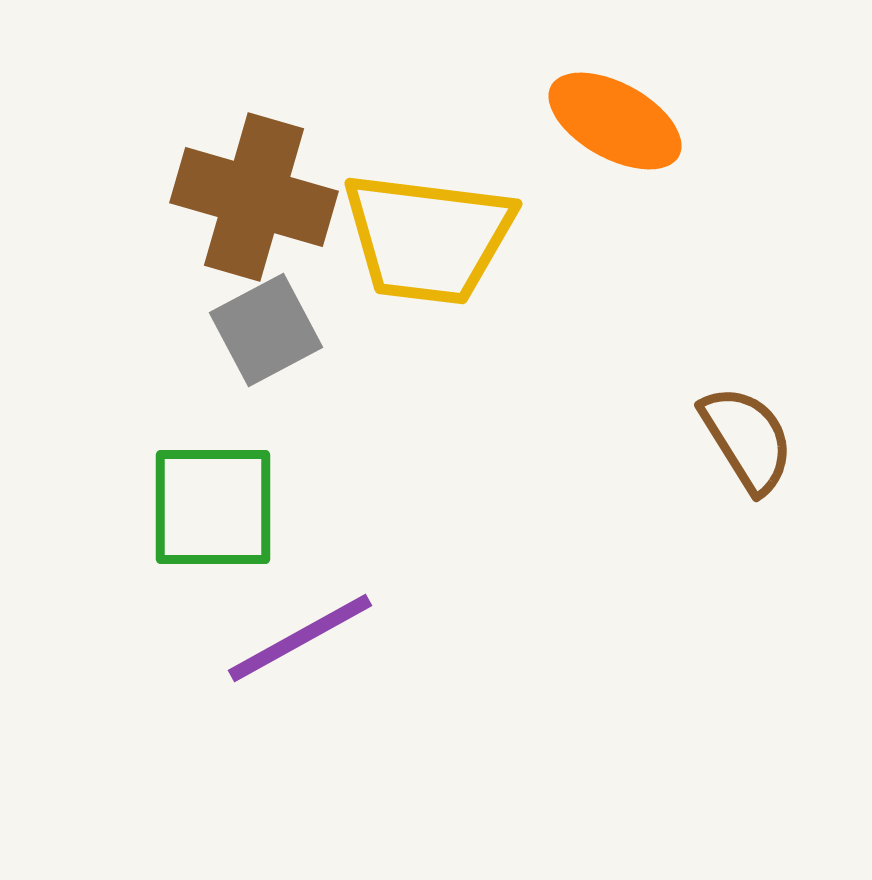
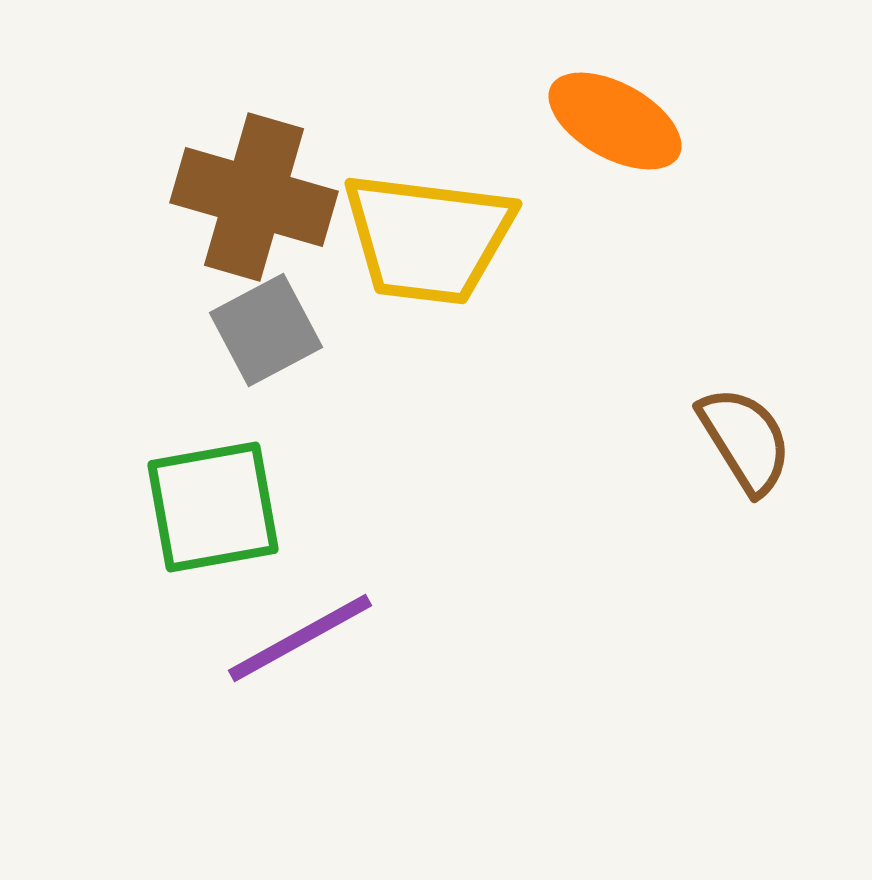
brown semicircle: moved 2 px left, 1 px down
green square: rotated 10 degrees counterclockwise
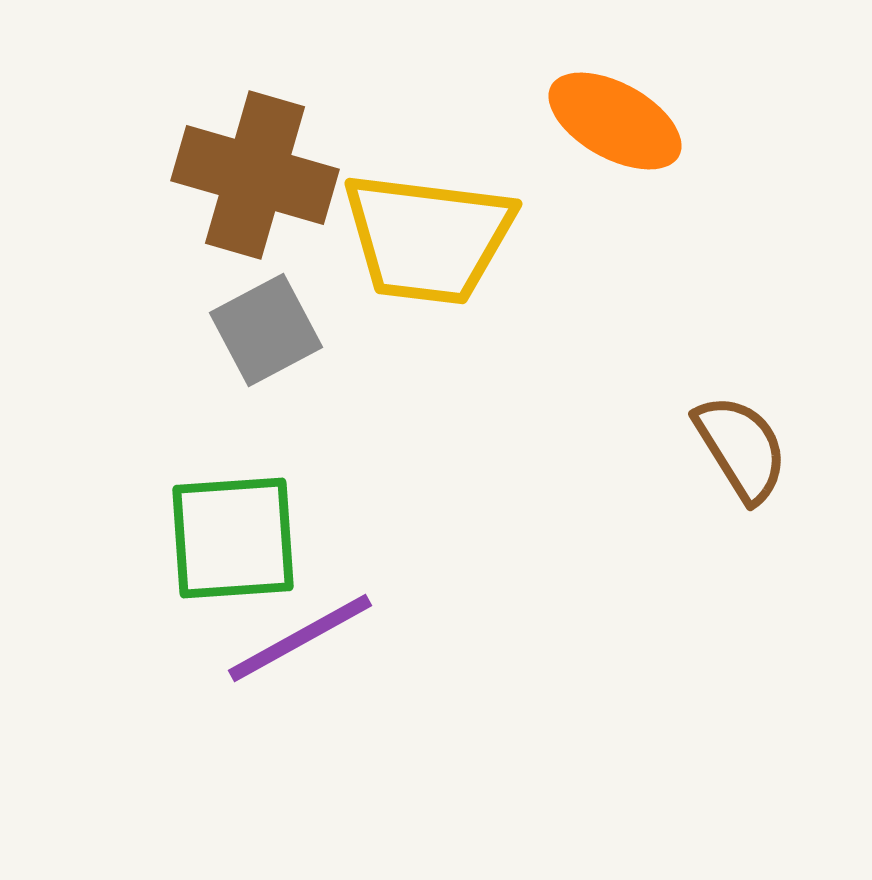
brown cross: moved 1 px right, 22 px up
brown semicircle: moved 4 px left, 8 px down
green square: moved 20 px right, 31 px down; rotated 6 degrees clockwise
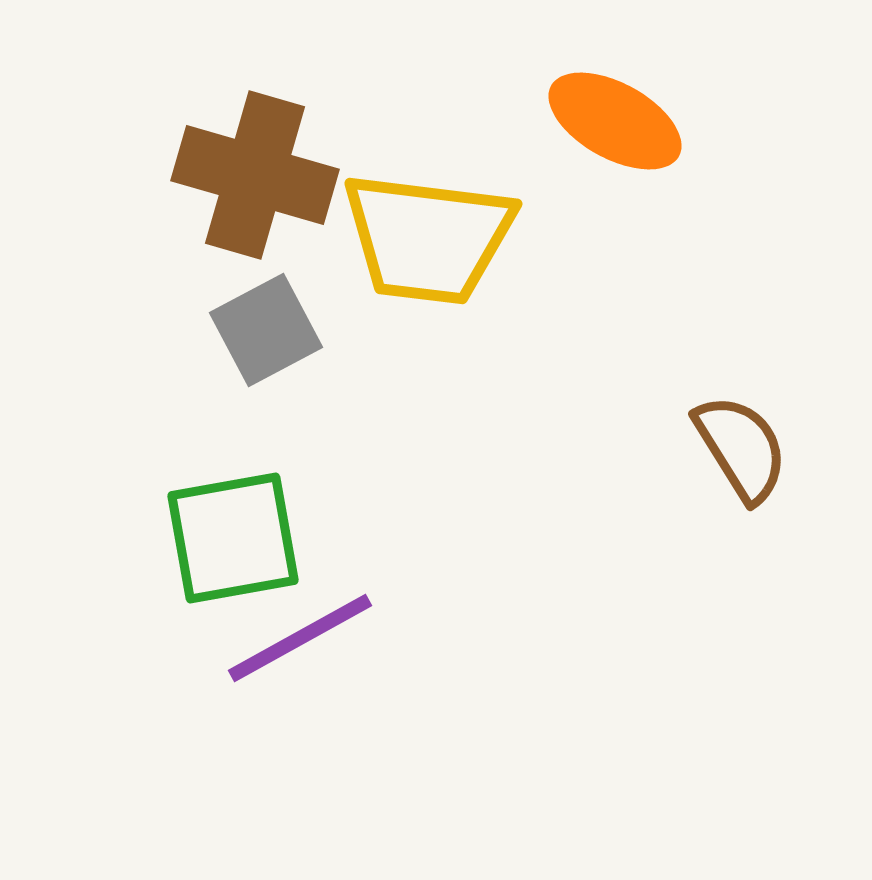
green square: rotated 6 degrees counterclockwise
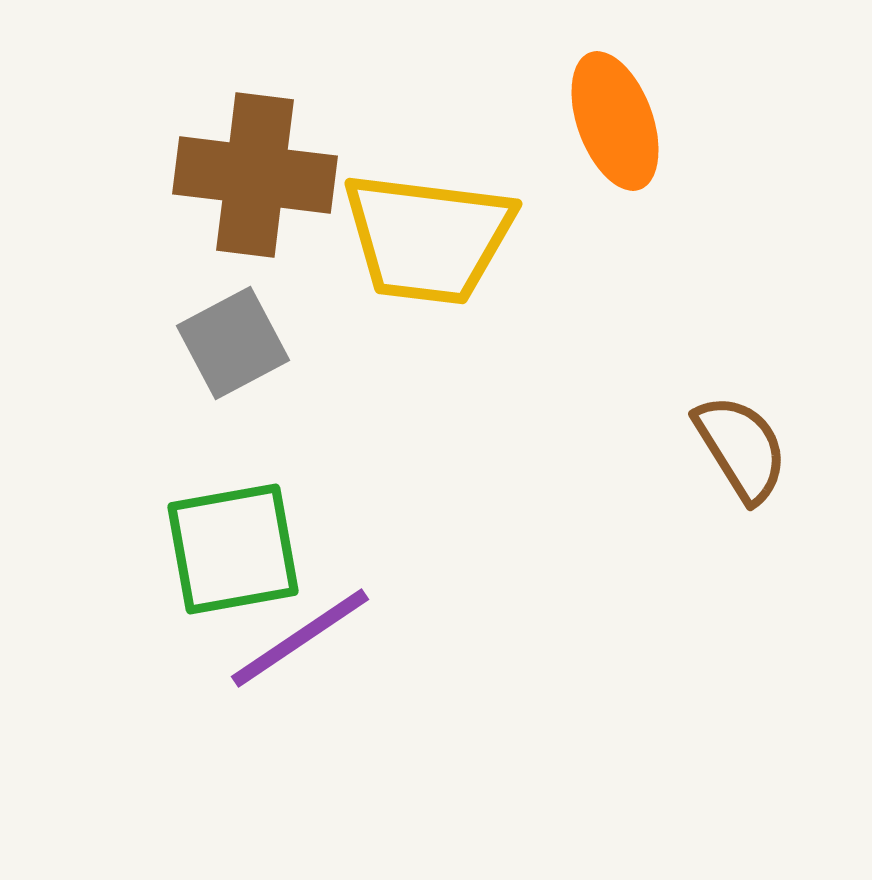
orange ellipse: rotated 41 degrees clockwise
brown cross: rotated 9 degrees counterclockwise
gray square: moved 33 px left, 13 px down
green square: moved 11 px down
purple line: rotated 5 degrees counterclockwise
